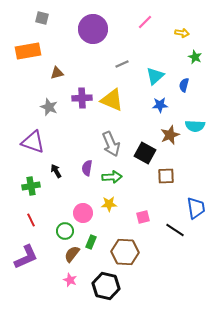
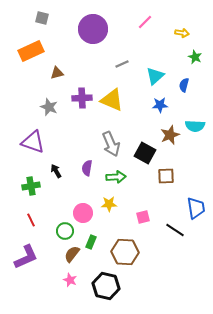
orange rectangle: moved 3 px right; rotated 15 degrees counterclockwise
green arrow: moved 4 px right
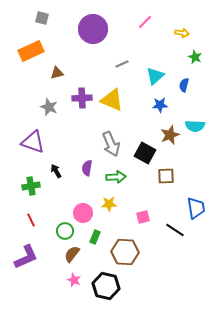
green rectangle: moved 4 px right, 5 px up
pink star: moved 4 px right
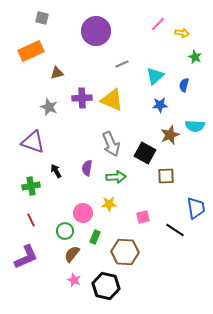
pink line: moved 13 px right, 2 px down
purple circle: moved 3 px right, 2 px down
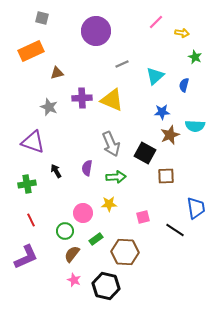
pink line: moved 2 px left, 2 px up
blue star: moved 2 px right, 7 px down
green cross: moved 4 px left, 2 px up
green rectangle: moved 1 px right, 2 px down; rotated 32 degrees clockwise
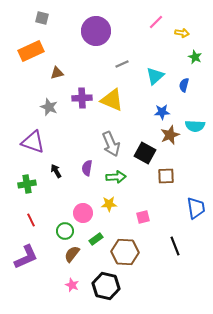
black line: moved 16 px down; rotated 36 degrees clockwise
pink star: moved 2 px left, 5 px down
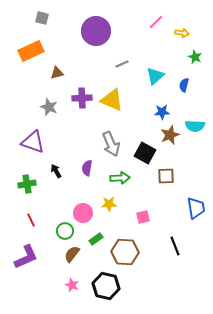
green arrow: moved 4 px right, 1 px down
